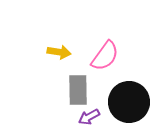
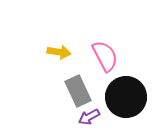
pink semicircle: rotated 64 degrees counterclockwise
gray rectangle: moved 1 px down; rotated 24 degrees counterclockwise
black circle: moved 3 px left, 5 px up
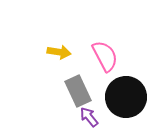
purple arrow: rotated 80 degrees clockwise
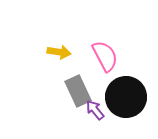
purple arrow: moved 6 px right, 7 px up
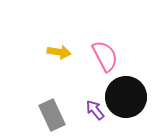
gray rectangle: moved 26 px left, 24 px down
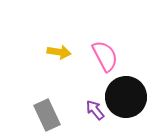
gray rectangle: moved 5 px left
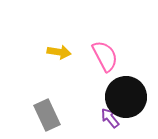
purple arrow: moved 15 px right, 8 px down
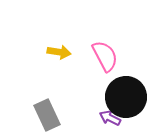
purple arrow: rotated 25 degrees counterclockwise
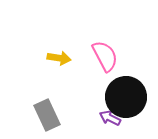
yellow arrow: moved 6 px down
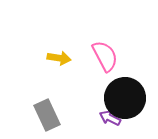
black circle: moved 1 px left, 1 px down
